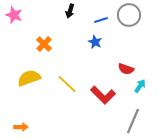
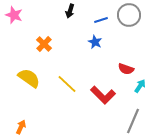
yellow semicircle: rotated 55 degrees clockwise
orange arrow: rotated 64 degrees counterclockwise
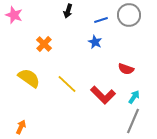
black arrow: moved 2 px left
cyan arrow: moved 6 px left, 11 px down
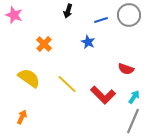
blue star: moved 7 px left
orange arrow: moved 1 px right, 10 px up
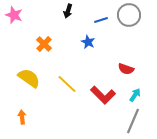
cyan arrow: moved 1 px right, 2 px up
orange arrow: rotated 32 degrees counterclockwise
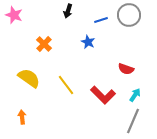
yellow line: moved 1 px left, 1 px down; rotated 10 degrees clockwise
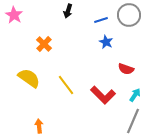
pink star: rotated 12 degrees clockwise
blue star: moved 18 px right
orange arrow: moved 17 px right, 9 px down
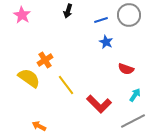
pink star: moved 8 px right
orange cross: moved 1 px right, 16 px down; rotated 14 degrees clockwise
red L-shape: moved 4 px left, 9 px down
gray line: rotated 40 degrees clockwise
orange arrow: rotated 56 degrees counterclockwise
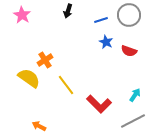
red semicircle: moved 3 px right, 18 px up
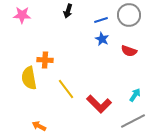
pink star: rotated 30 degrees counterclockwise
blue star: moved 4 px left, 3 px up
orange cross: rotated 35 degrees clockwise
yellow semicircle: rotated 135 degrees counterclockwise
yellow line: moved 4 px down
